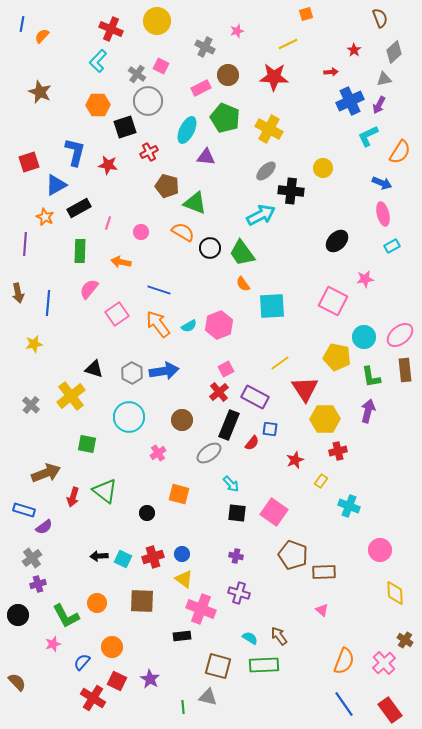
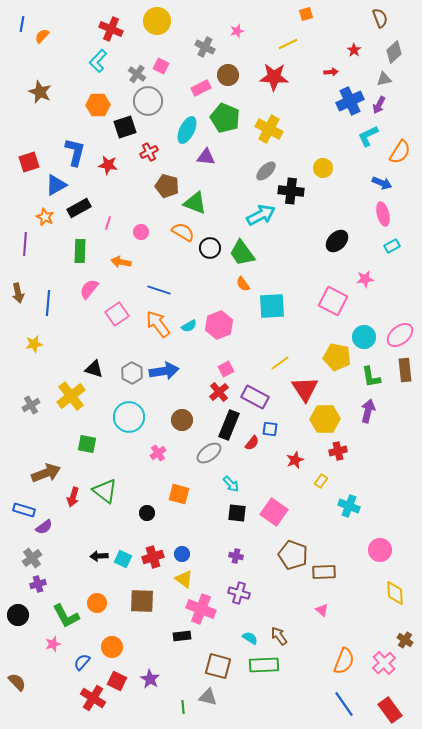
gray cross at (31, 405): rotated 18 degrees clockwise
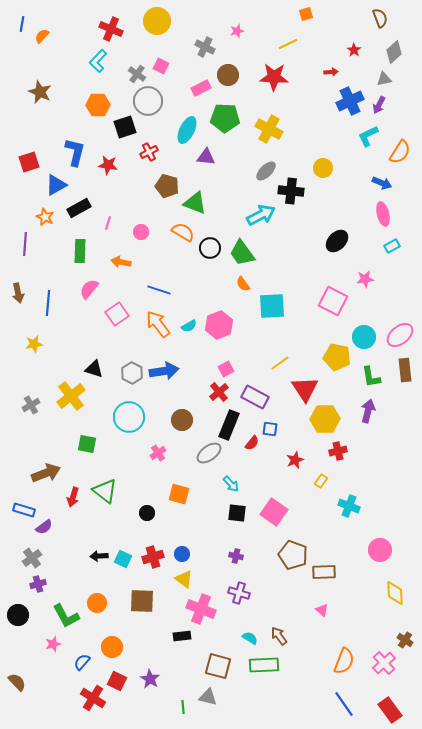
green pentagon at (225, 118): rotated 20 degrees counterclockwise
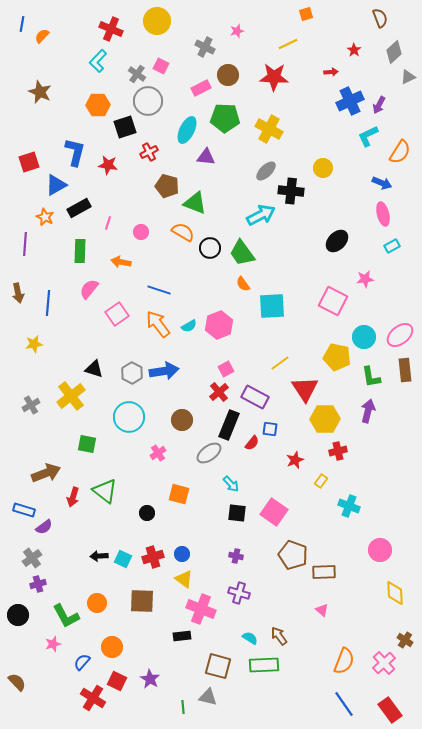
gray triangle at (384, 79): moved 24 px right, 2 px up; rotated 14 degrees counterclockwise
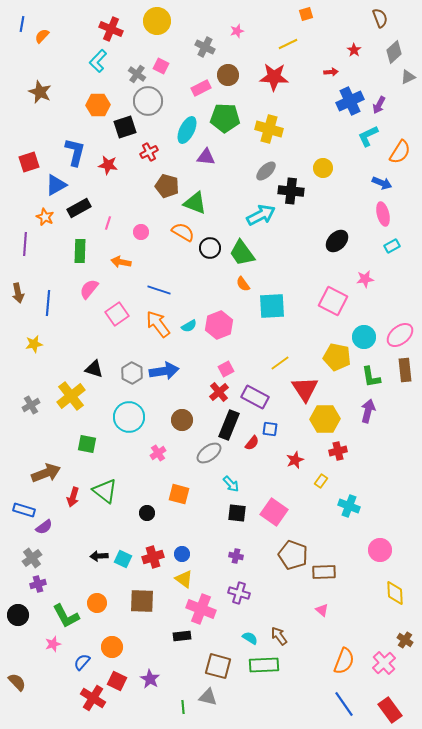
yellow cross at (269, 129): rotated 12 degrees counterclockwise
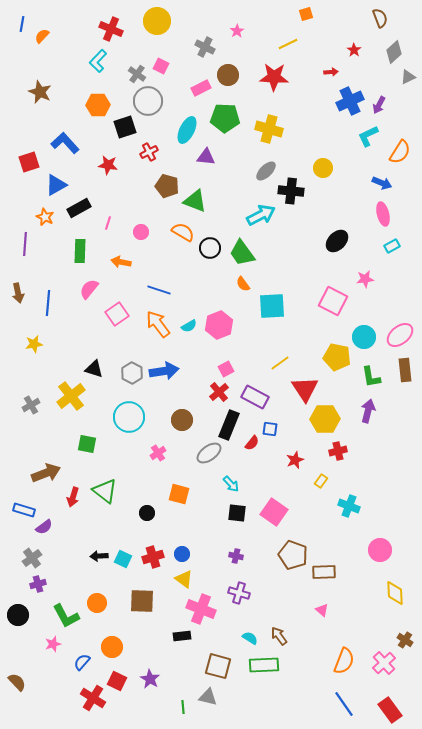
pink star at (237, 31): rotated 16 degrees counterclockwise
blue L-shape at (75, 152): moved 10 px left, 9 px up; rotated 56 degrees counterclockwise
green triangle at (195, 203): moved 2 px up
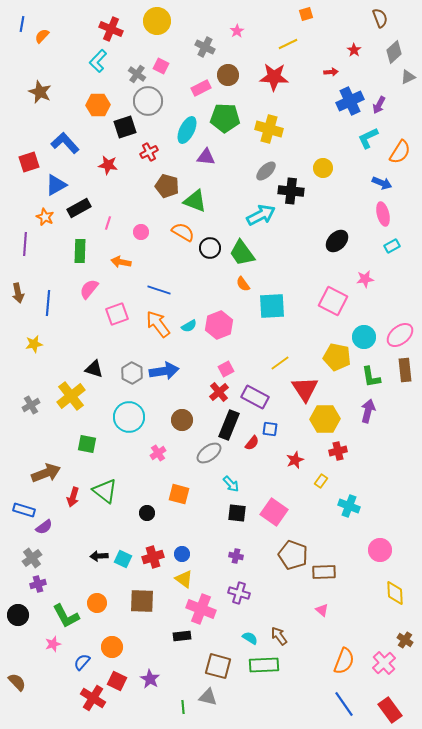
cyan L-shape at (368, 136): moved 2 px down
pink square at (117, 314): rotated 15 degrees clockwise
